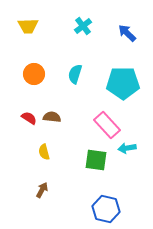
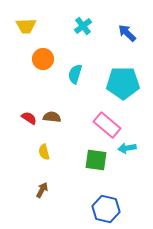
yellow trapezoid: moved 2 px left
orange circle: moved 9 px right, 15 px up
pink rectangle: rotated 8 degrees counterclockwise
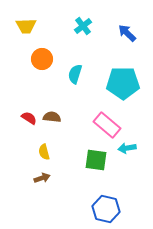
orange circle: moved 1 px left
brown arrow: moved 12 px up; rotated 42 degrees clockwise
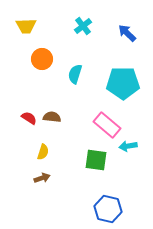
cyan arrow: moved 1 px right, 2 px up
yellow semicircle: moved 1 px left; rotated 147 degrees counterclockwise
blue hexagon: moved 2 px right
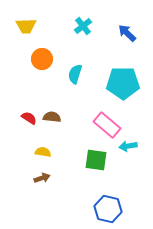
yellow semicircle: rotated 98 degrees counterclockwise
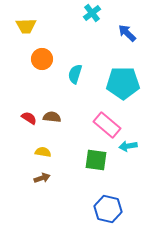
cyan cross: moved 9 px right, 13 px up
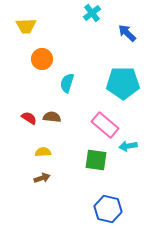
cyan semicircle: moved 8 px left, 9 px down
pink rectangle: moved 2 px left
yellow semicircle: rotated 14 degrees counterclockwise
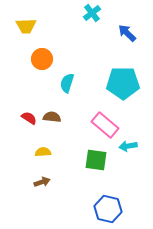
brown arrow: moved 4 px down
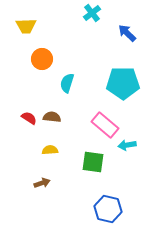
cyan arrow: moved 1 px left, 1 px up
yellow semicircle: moved 7 px right, 2 px up
green square: moved 3 px left, 2 px down
brown arrow: moved 1 px down
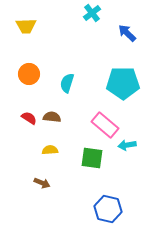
orange circle: moved 13 px left, 15 px down
green square: moved 1 px left, 4 px up
brown arrow: rotated 42 degrees clockwise
